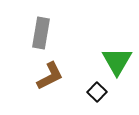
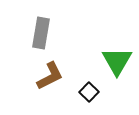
black square: moved 8 px left
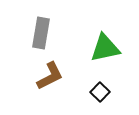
green triangle: moved 12 px left, 13 px up; rotated 48 degrees clockwise
black square: moved 11 px right
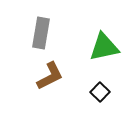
green triangle: moved 1 px left, 1 px up
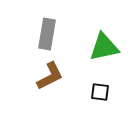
gray rectangle: moved 6 px right, 1 px down
black square: rotated 36 degrees counterclockwise
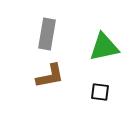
brown L-shape: rotated 16 degrees clockwise
